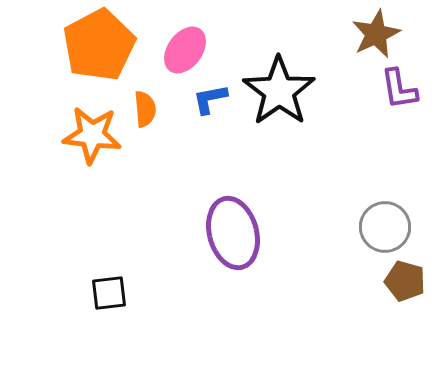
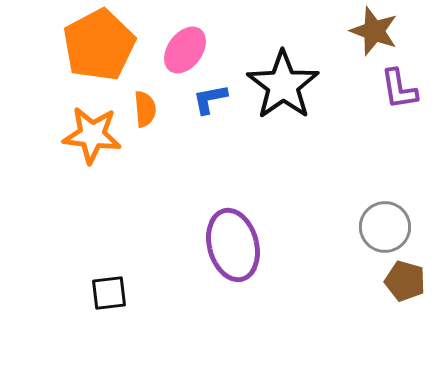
brown star: moved 2 px left, 3 px up; rotated 27 degrees counterclockwise
black star: moved 4 px right, 6 px up
purple ellipse: moved 12 px down
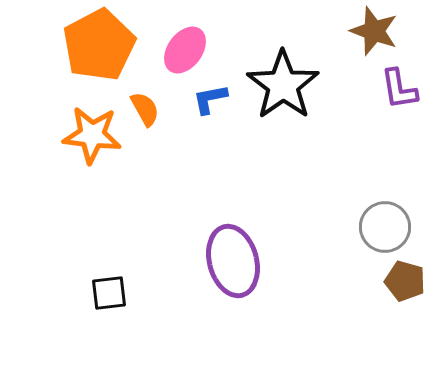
orange semicircle: rotated 24 degrees counterclockwise
purple ellipse: moved 16 px down
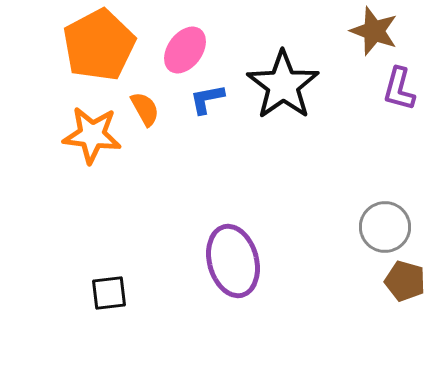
purple L-shape: rotated 24 degrees clockwise
blue L-shape: moved 3 px left
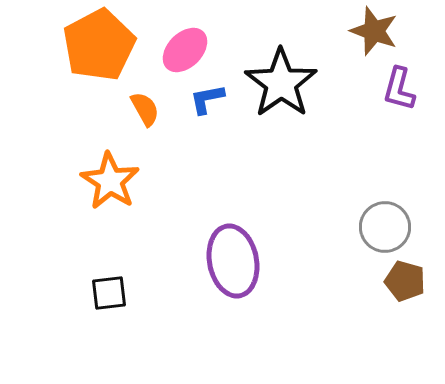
pink ellipse: rotated 9 degrees clockwise
black star: moved 2 px left, 2 px up
orange star: moved 18 px right, 46 px down; rotated 26 degrees clockwise
purple ellipse: rotated 4 degrees clockwise
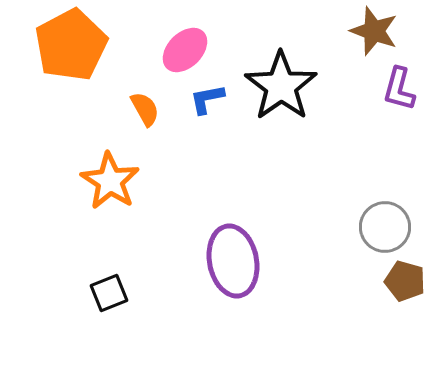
orange pentagon: moved 28 px left
black star: moved 3 px down
black square: rotated 15 degrees counterclockwise
